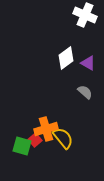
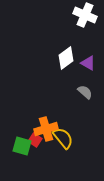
red square: rotated 16 degrees counterclockwise
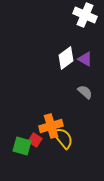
purple triangle: moved 3 px left, 4 px up
orange cross: moved 5 px right, 3 px up
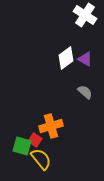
white cross: rotated 10 degrees clockwise
yellow semicircle: moved 22 px left, 21 px down
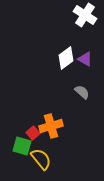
gray semicircle: moved 3 px left
red square: moved 2 px left, 7 px up; rotated 16 degrees clockwise
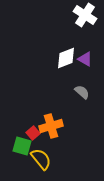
white diamond: rotated 15 degrees clockwise
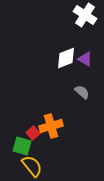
yellow semicircle: moved 9 px left, 7 px down
